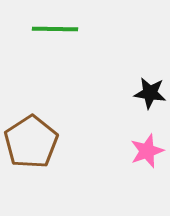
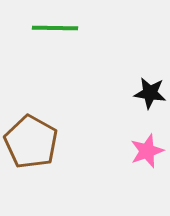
green line: moved 1 px up
brown pentagon: rotated 10 degrees counterclockwise
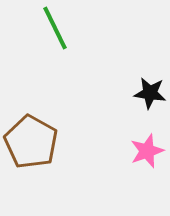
green line: rotated 63 degrees clockwise
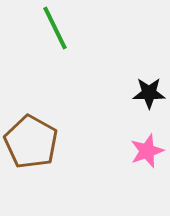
black star: moved 1 px left; rotated 8 degrees counterclockwise
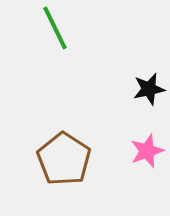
black star: moved 4 px up; rotated 12 degrees counterclockwise
brown pentagon: moved 33 px right, 17 px down; rotated 4 degrees clockwise
